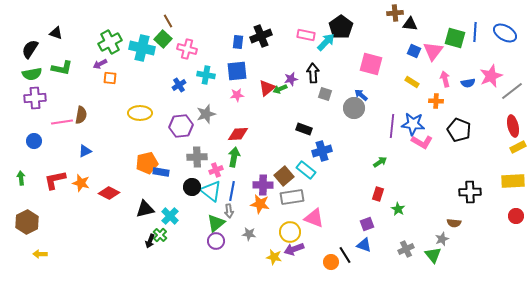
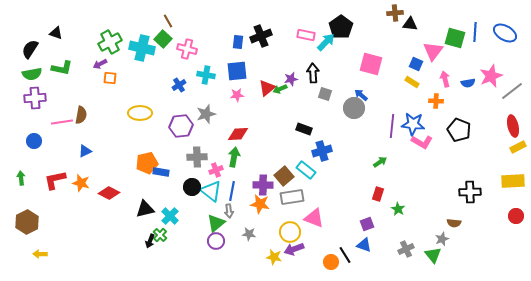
blue square at (414, 51): moved 2 px right, 13 px down
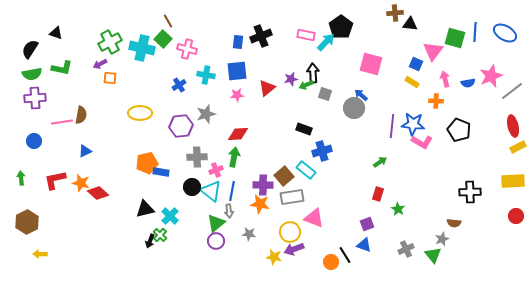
green arrow at (280, 89): moved 26 px right, 4 px up
red diamond at (109, 193): moved 11 px left; rotated 15 degrees clockwise
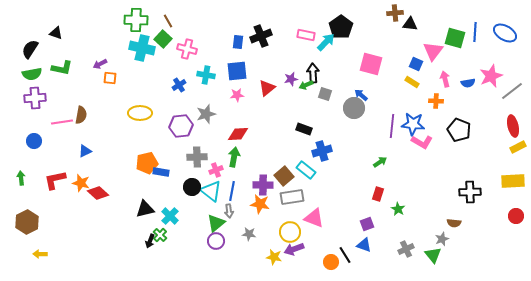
green cross at (110, 42): moved 26 px right, 22 px up; rotated 30 degrees clockwise
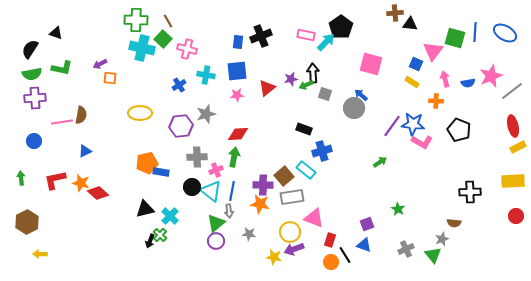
purple line at (392, 126): rotated 30 degrees clockwise
red rectangle at (378, 194): moved 48 px left, 46 px down
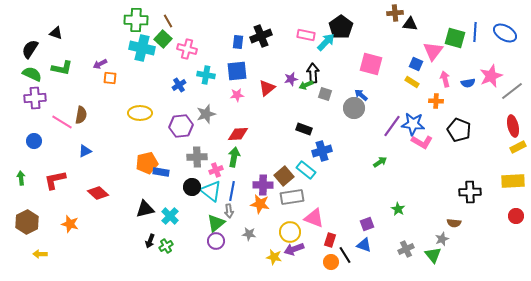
green semicircle at (32, 74): rotated 144 degrees counterclockwise
pink line at (62, 122): rotated 40 degrees clockwise
orange star at (81, 183): moved 11 px left, 41 px down
green cross at (160, 235): moved 6 px right, 11 px down; rotated 16 degrees clockwise
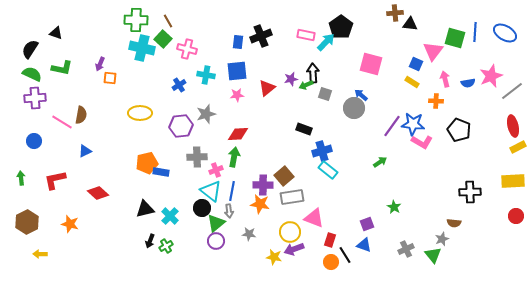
purple arrow at (100, 64): rotated 40 degrees counterclockwise
cyan rectangle at (306, 170): moved 22 px right
black circle at (192, 187): moved 10 px right, 21 px down
green star at (398, 209): moved 4 px left, 2 px up
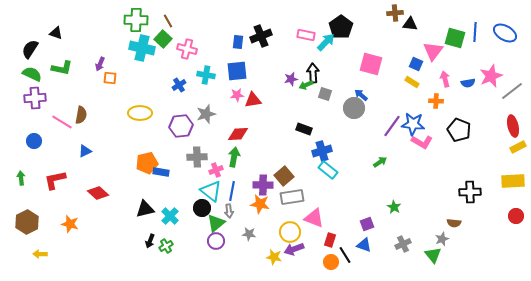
red triangle at (267, 88): moved 14 px left, 12 px down; rotated 30 degrees clockwise
gray cross at (406, 249): moved 3 px left, 5 px up
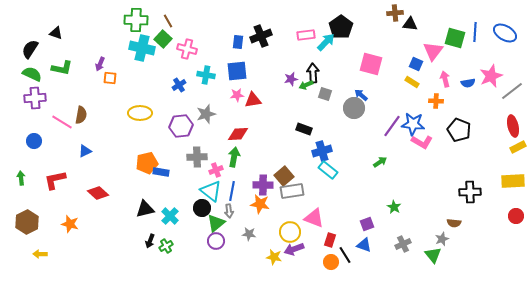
pink rectangle at (306, 35): rotated 18 degrees counterclockwise
gray rectangle at (292, 197): moved 6 px up
